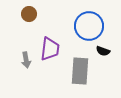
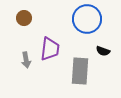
brown circle: moved 5 px left, 4 px down
blue circle: moved 2 px left, 7 px up
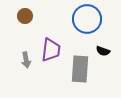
brown circle: moved 1 px right, 2 px up
purple trapezoid: moved 1 px right, 1 px down
gray rectangle: moved 2 px up
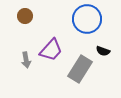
purple trapezoid: rotated 35 degrees clockwise
gray rectangle: rotated 28 degrees clockwise
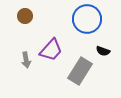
gray rectangle: moved 2 px down
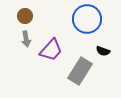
gray arrow: moved 21 px up
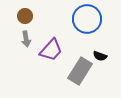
black semicircle: moved 3 px left, 5 px down
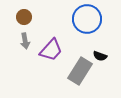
brown circle: moved 1 px left, 1 px down
gray arrow: moved 1 px left, 2 px down
